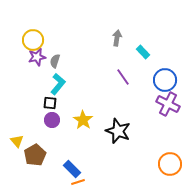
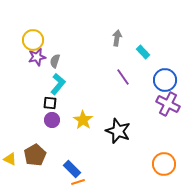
yellow triangle: moved 7 px left, 18 px down; rotated 24 degrees counterclockwise
orange circle: moved 6 px left
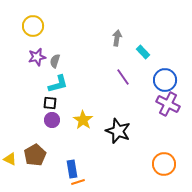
yellow circle: moved 14 px up
cyan L-shape: rotated 35 degrees clockwise
blue rectangle: rotated 36 degrees clockwise
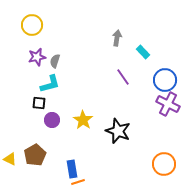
yellow circle: moved 1 px left, 1 px up
cyan L-shape: moved 8 px left
black square: moved 11 px left
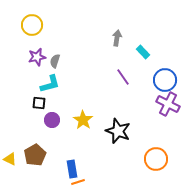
orange circle: moved 8 px left, 5 px up
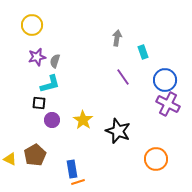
cyan rectangle: rotated 24 degrees clockwise
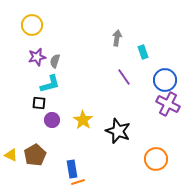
purple line: moved 1 px right
yellow triangle: moved 1 px right, 4 px up
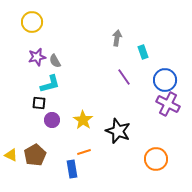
yellow circle: moved 3 px up
gray semicircle: rotated 48 degrees counterclockwise
orange line: moved 6 px right, 30 px up
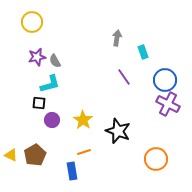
blue rectangle: moved 2 px down
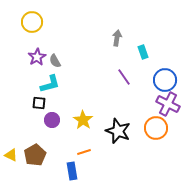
purple star: rotated 18 degrees counterclockwise
orange circle: moved 31 px up
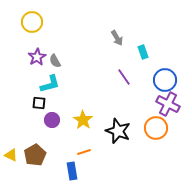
gray arrow: rotated 140 degrees clockwise
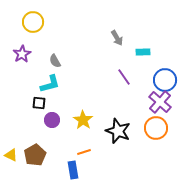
yellow circle: moved 1 px right
cyan rectangle: rotated 72 degrees counterclockwise
purple star: moved 15 px left, 3 px up
purple cross: moved 8 px left, 2 px up; rotated 15 degrees clockwise
blue rectangle: moved 1 px right, 1 px up
